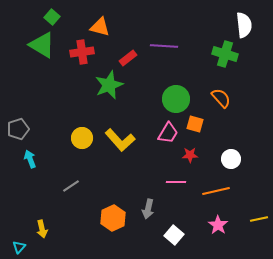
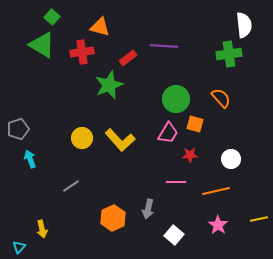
green cross: moved 4 px right; rotated 25 degrees counterclockwise
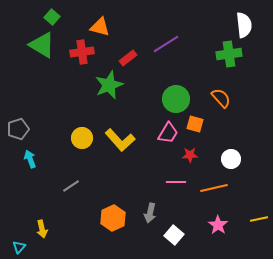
purple line: moved 2 px right, 2 px up; rotated 36 degrees counterclockwise
orange line: moved 2 px left, 3 px up
gray arrow: moved 2 px right, 4 px down
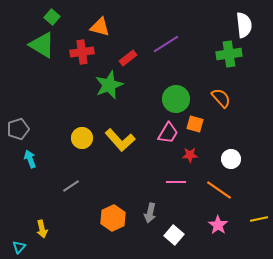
orange line: moved 5 px right, 2 px down; rotated 48 degrees clockwise
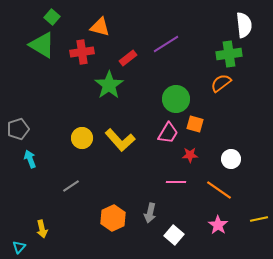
green star: rotated 12 degrees counterclockwise
orange semicircle: moved 15 px up; rotated 85 degrees counterclockwise
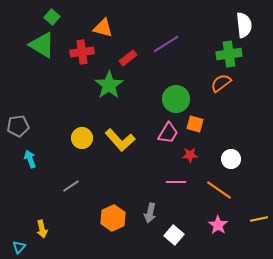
orange triangle: moved 3 px right, 1 px down
gray pentagon: moved 3 px up; rotated 10 degrees clockwise
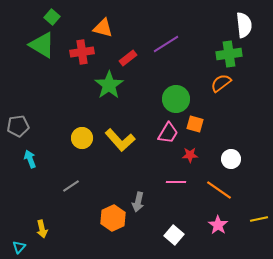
gray arrow: moved 12 px left, 11 px up
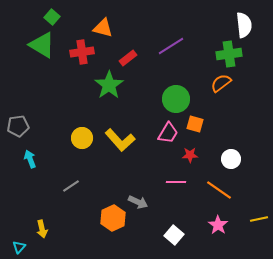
purple line: moved 5 px right, 2 px down
gray arrow: rotated 78 degrees counterclockwise
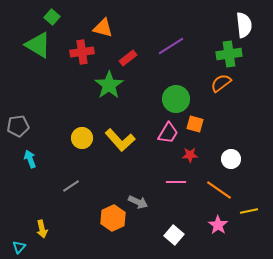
green triangle: moved 4 px left
yellow line: moved 10 px left, 8 px up
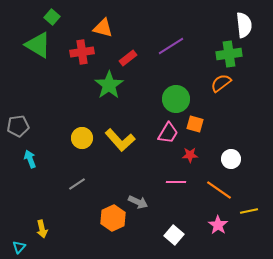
gray line: moved 6 px right, 2 px up
